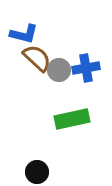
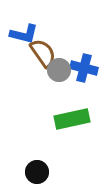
brown semicircle: moved 6 px right, 5 px up; rotated 12 degrees clockwise
blue cross: moved 2 px left; rotated 24 degrees clockwise
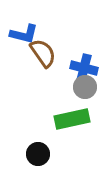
gray circle: moved 26 px right, 17 px down
black circle: moved 1 px right, 18 px up
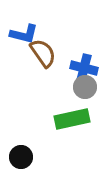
black circle: moved 17 px left, 3 px down
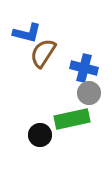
blue L-shape: moved 3 px right, 1 px up
brown semicircle: rotated 112 degrees counterclockwise
gray circle: moved 4 px right, 6 px down
black circle: moved 19 px right, 22 px up
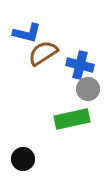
brown semicircle: rotated 24 degrees clockwise
blue cross: moved 4 px left, 3 px up
gray circle: moved 1 px left, 4 px up
black circle: moved 17 px left, 24 px down
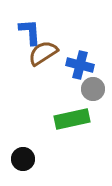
blue L-shape: moved 3 px right, 1 px up; rotated 108 degrees counterclockwise
gray circle: moved 5 px right
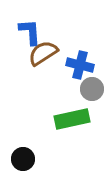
gray circle: moved 1 px left
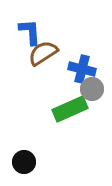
blue cross: moved 2 px right, 4 px down
green rectangle: moved 2 px left, 10 px up; rotated 12 degrees counterclockwise
black circle: moved 1 px right, 3 px down
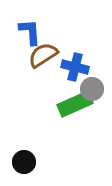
brown semicircle: moved 2 px down
blue cross: moved 7 px left, 2 px up
green rectangle: moved 5 px right, 5 px up
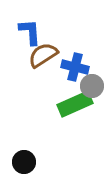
gray circle: moved 3 px up
